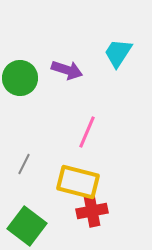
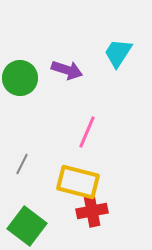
gray line: moved 2 px left
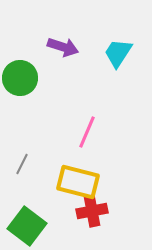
purple arrow: moved 4 px left, 23 px up
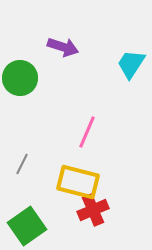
cyan trapezoid: moved 13 px right, 11 px down
red cross: moved 1 px right, 1 px up; rotated 12 degrees counterclockwise
green square: rotated 18 degrees clockwise
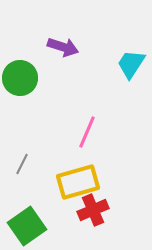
yellow rectangle: rotated 30 degrees counterclockwise
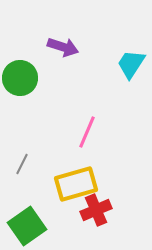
yellow rectangle: moved 2 px left, 2 px down
red cross: moved 3 px right
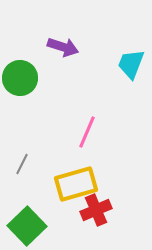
cyan trapezoid: rotated 12 degrees counterclockwise
green square: rotated 9 degrees counterclockwise
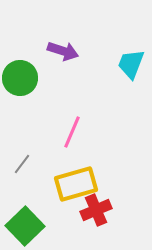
purple arrow: moved 4 px down
pink line: moved 15 px left
gray line: rotated 10 degrees clockwise
green square: moved 2 px left
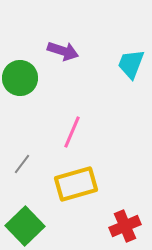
red cross: moved 29 px right, 16 px down
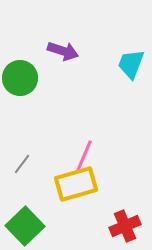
pink line: moved 12 px right, 24 px down
